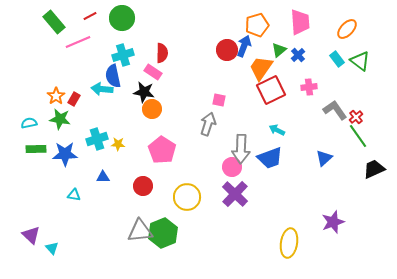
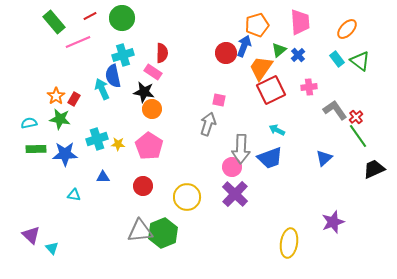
red circle at (227, 50): moved 1 px left, 3 px down
cyan arrow at (102, 89): rotated 60 degrees clockwise
pink pentagon at (162, 150): moved 13 px left, 4 px up
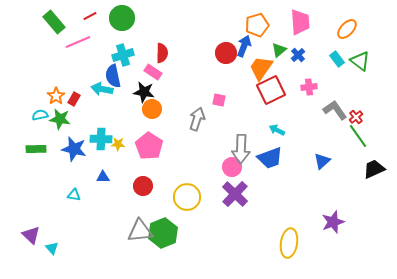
cyan arrow at (102, 89): rotated 55 degrees counterclockwise
cyan semicircle at (29, 123): moved 11 px right, 8 px up
gray arrow at (208, 124): moved 11 px left, 5 px up
cyan cross at (97, 139): moved 4 px right; rotated 20 degrees clockwise
blue star at (65, 154): moved 9 px right, 5 px up; rotated 15 degrees clockwise
blue triangle at (324, 158): moved 2 px left, 3 px down
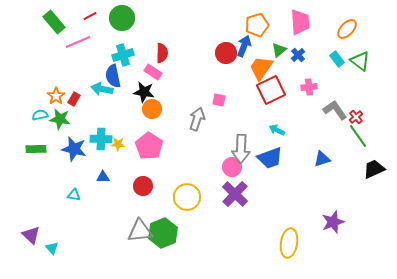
blue triangle at (322, 161): moved 2 px up; rotated 24 degrees clockwise
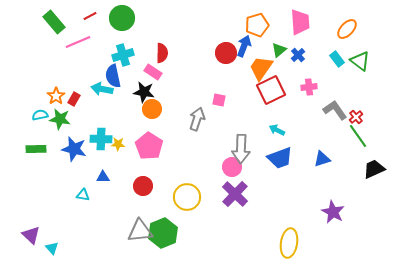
blue trapezoid at (270, 158): moved 10 px right
cyan triangle at (74, 195): moved 9 px right
purple star at (333, 222): moved 10 px up; rotated 25 degrees counterclockwise
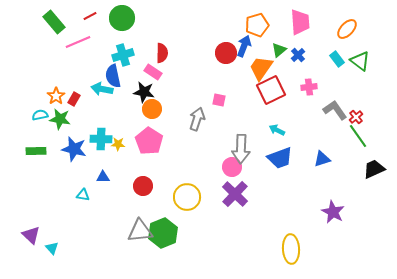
pink pentagon at (149, 146): moved 5 px up
green rectangle at (36, 149): moved 2 px down
yellow ellipse at (289, 243): moved 2 px right, 6 px down; rotated 12 degrees counterclockwise
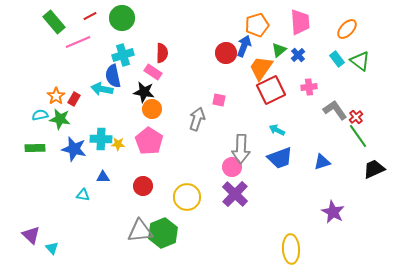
green rectangle at (36, 151): moved 1 px left, 3 px up
blue triangle at (322, 159): moved 3 px down
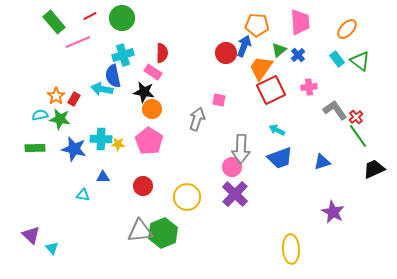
orange pentagon at (257, 25): rotated 20 degrees clockwise
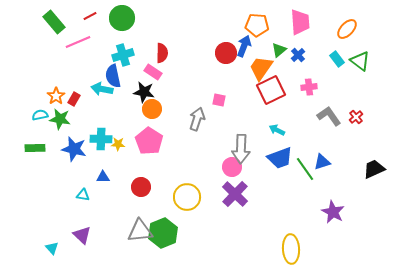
gray L-shape at (335, 110): moved 6 px left, 6 px down
green line at (358, 136): moved 53 px left, 33 px down
red circle at (143, 186): moved 2 px left, 1 px down
purple triangle at (31, 235): moved 51 px right
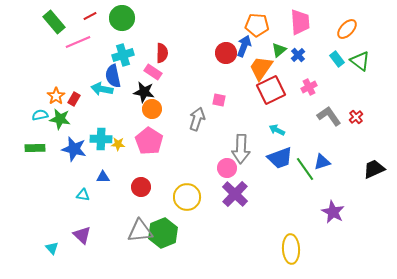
pink cross at (309, 87): rotated 21 degrees counterclockwise
pink circle at (232, 167): moved 5 px left, 1 px down
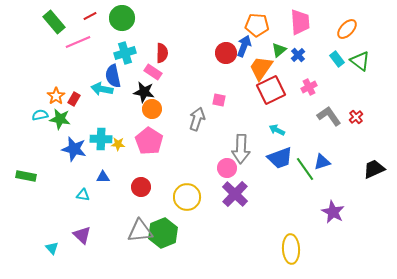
cyan cross at (123, 55): moved 2 px right, 2 px up
green rectangle at (35, 148): moved 9 px left, 28 px down; rotated 12 degrees clockwise
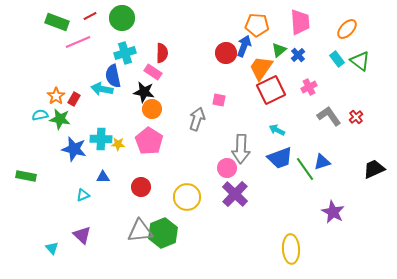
green rectangle at (54, 22): moved 3 px right; rotated 30 degrees counterclockwise
cyan triangle at (83, 195): rotated 32 degrees counterclockwise
